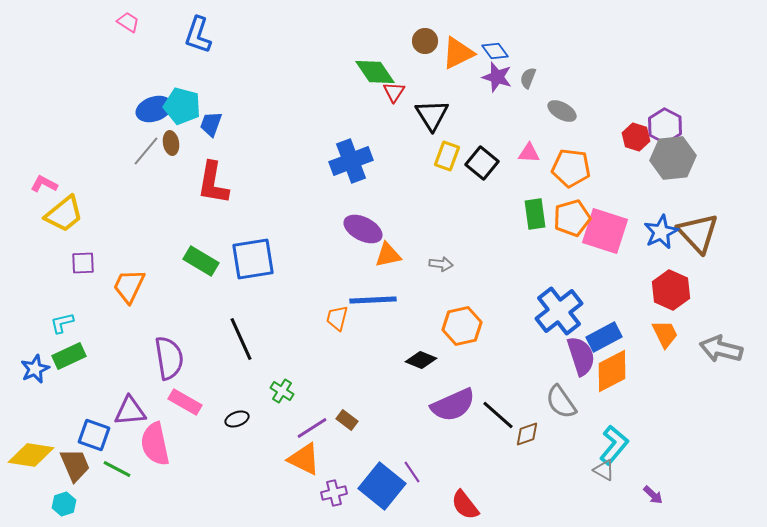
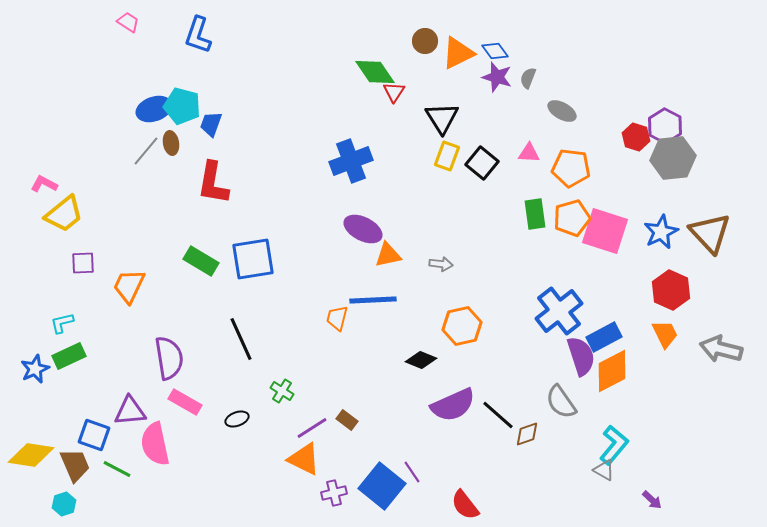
black triangle at (432, 115): moved 10 px right, 3 px down
brown triangle at (698, 233): moved 12 px right
purple arrow at (653, 495): moved 1 px left, 5 px down
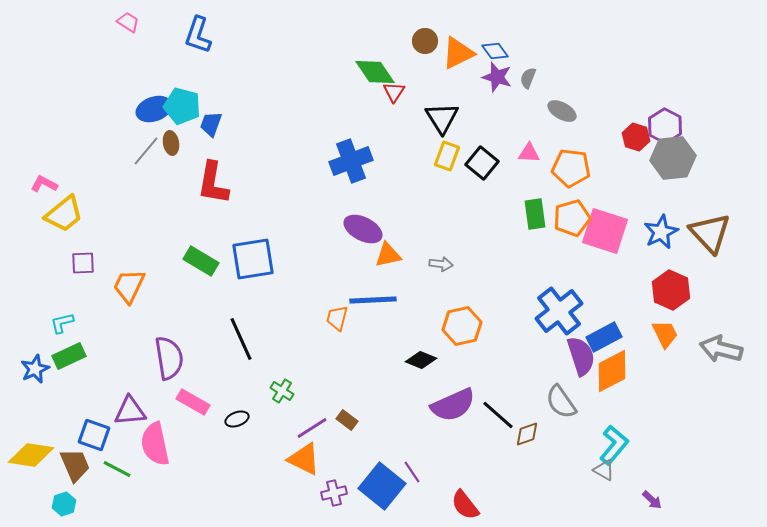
pink rectangle at (185, 402): moved 8 px right
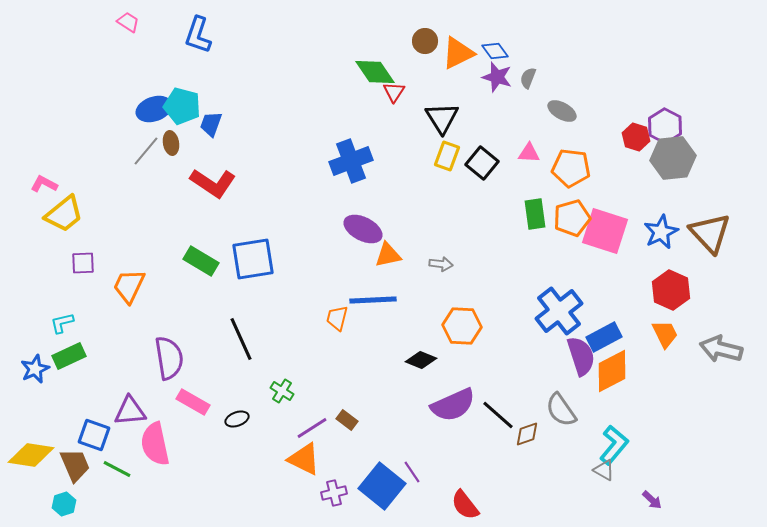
red L-shape at (213, 183): rotated 66 degrees counterclockwise
orange hexagon at (462, 326): rotated 15 degrees clockwise
gray semicircle at (561, 402): moved 8 px down
